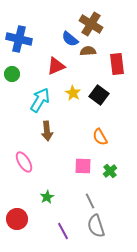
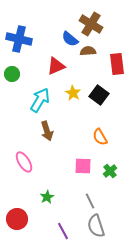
brown arrow: rotated 12 degrees counterclockwise
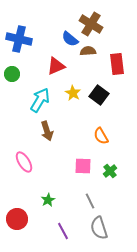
orange semicircle: moved 1 px right, 1 px up
green star: moved 1 px right, 3 px down
gray semicircle: moved 3 px right, 2 px down
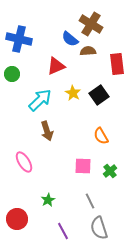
black square: rotated 18 degrees clockwise
cyan arrow: rotated 15 degrees clockwise
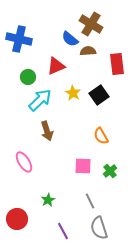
green circle: moved 16 px right, 3 px down
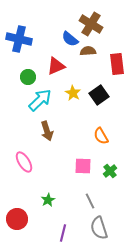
purple line: moved 2 px down; rotated 42 degrees clockwise
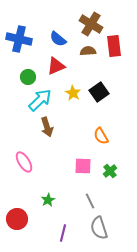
blue semicircle: moved 12 px left
red rectangle: moved 3 px left, 18 px up
black square: moved 3 px up
brown arrow: moved 4 px up
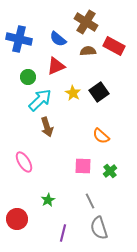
brown cross: moved 5 px left, 2 px up
red rectangle: rotated 55 degrees counterclockwise
orange semicircle: rotated 18 degrees counterclockwise
